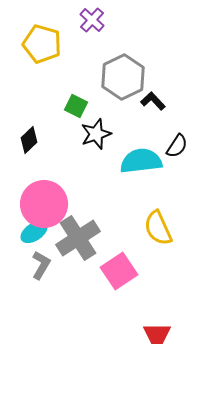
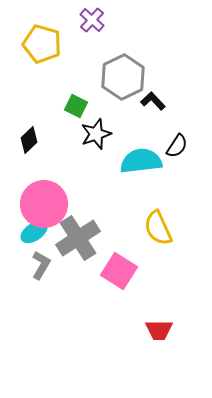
pink square: rotated 24 degrees counterclockwise
red trapezoid: moved 2 px right, 4 px up
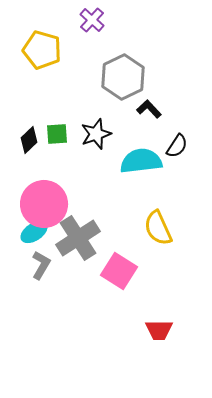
yellow pentagon: moved 6 px down
black L-shape: moved 4 px left, 8 px down
green square: moved 19 px left, 28 px down; rotated 30 degrees counterclockwise
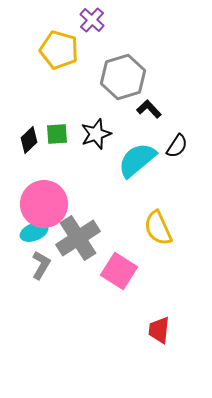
yellow pentagon: moved 17 px right
gray hexagon: rotated 9 degrees clockwise
cyan semicircle: moved 4 px left, 1 px up; rotated 33 degrees counterclockwise
cyan ellipse: rotated 12 degrees clockwise
red trapezoid: rotated 96 degrees clockwise
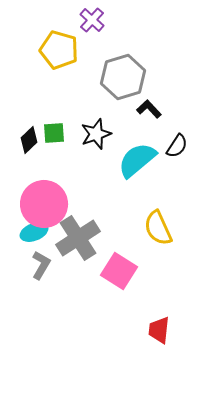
green square: moved 3 px left, 1 px up
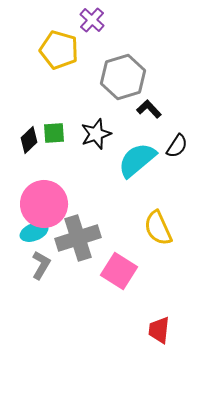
gray cross: rotated 15 degrees clockwise
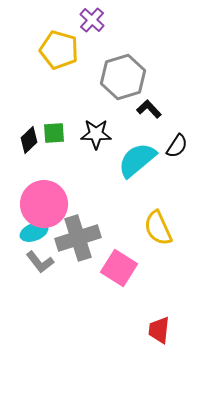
black star: rotated 20 degrees clockwise
gray L-shape: moved 1 px left, 3 px up; rotated 112 degrees clockwise
pink square: moved 3 px up
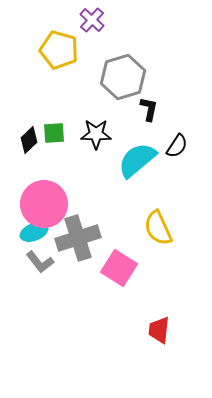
black L-shape: rotated 55 degrees clockwise
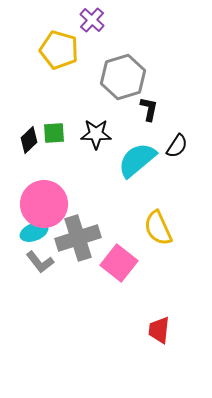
pink square: moved 5 px up; rotated 6 degrees clockwise
